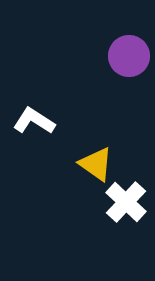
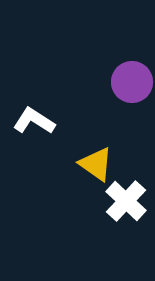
purple circle: moved 3 px right, 26 px down
white cross: moved 1 px up
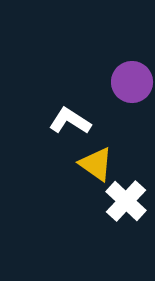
white L-shape: moved 36 px right
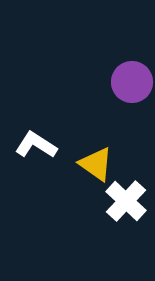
white L-shape: moved 34 px left, 24 px down
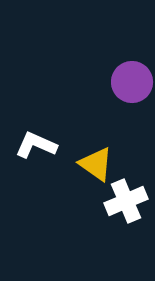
white L-shape: rotated 9 degrees counterclockwise
white cross: rotated 24 degrees clockwise
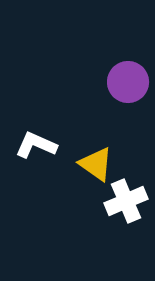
purple circle: moved 4 px left
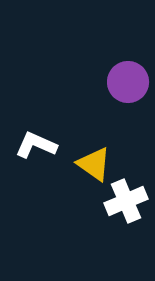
yellow triangle: moved 2 px left
